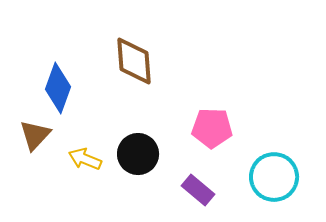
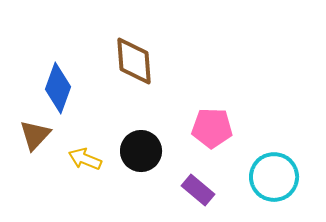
black circle: moved 3 px right, 3 px up
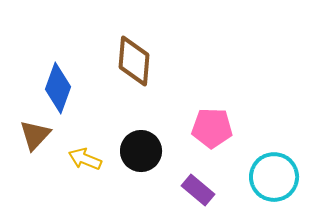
brown diamond: rotated 9 degrees clockwise
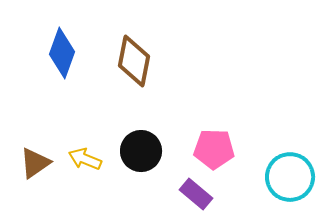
brown diamond: rotated 6 degrees clockwise
blue diamond: moved 4 px right, 35 px up
pink pentagon: moved 2 px right, 21 px down
brown triangle: moved 28 px down; rotated 12 degrees clockwise
cyan circle: moved 16 px right
purple rectangle: moved 2 px left, 4 px down
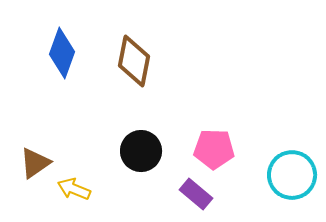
yellow arrow: moved 11 px left, 30 px down
cyan circle: moved 2 px right, 2 px up
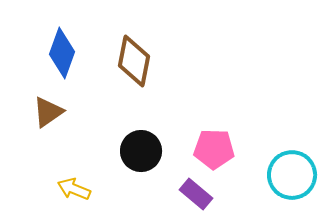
brown triangle: moved 13 px right, 51 px up
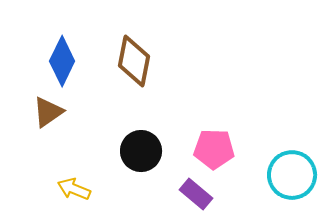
blue diamond: moved 8 px down; rotated 6 degrees clockwise
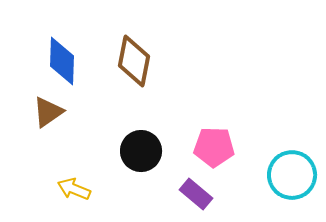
blue diamond: rotated 24 degrees counterclockwise
pink pentagon: moved 2 px up
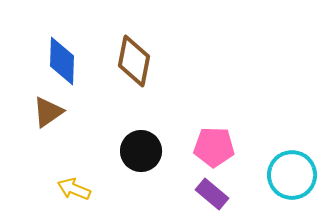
purple rectangle: moved 16 px right
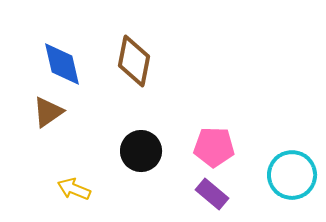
blue diamond: moved 3 px down; rotated 15 degrees counterclockwise
